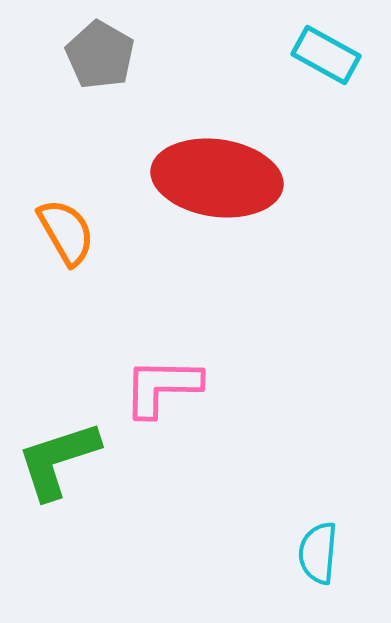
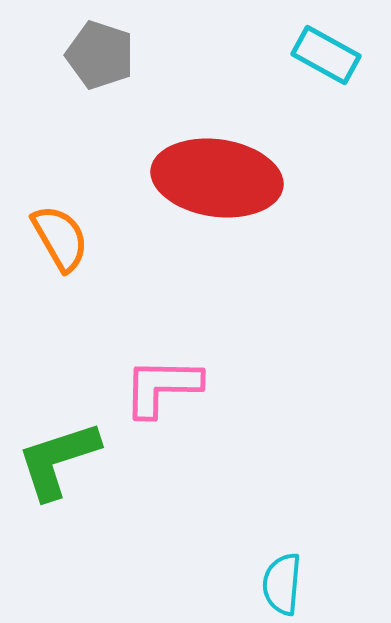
gray pentagon: rotated 12 degrees counterclockwise
orange semicircle: moved 6 px left, 6 px down
cyan semicircle: moved 36 px left, 31 px down
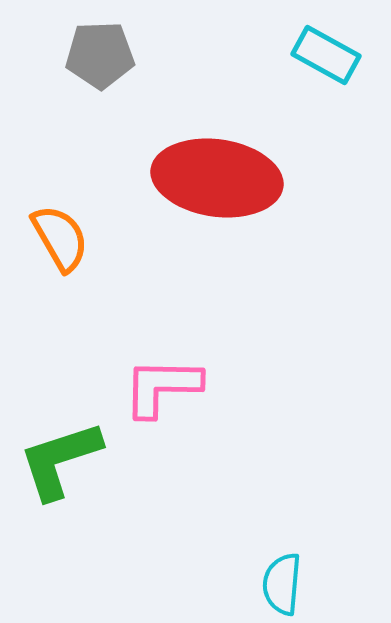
gray pentagon: rotated 20 degrees counterclockwise
green L-shape: moved 2 px right
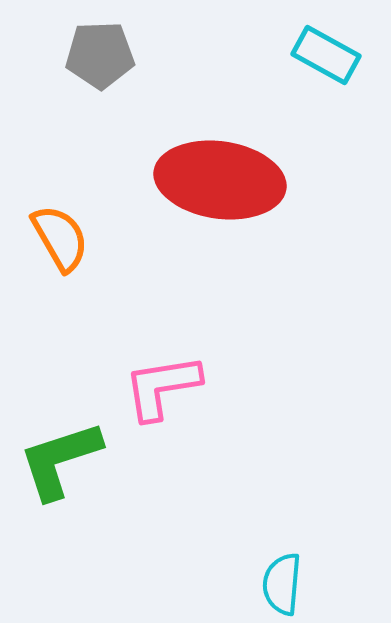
red ellipse: moved 3 px right, 2 px down
pink L-shape: rotated 10 degrees counterclockwise
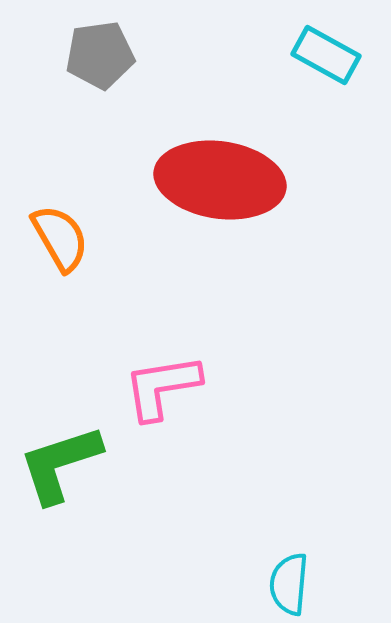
gray pentagon: rotated 6 degrees counterclockwise
green L-shape: moved 4 px down
cyan semicircle: moved 7 px right
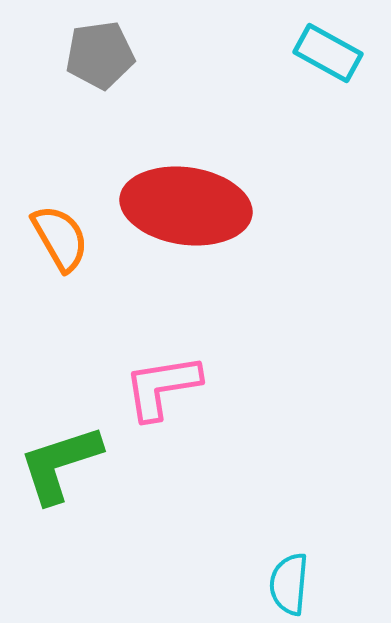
cyan rectangle: moved 2 px right, 2 px up
red ellipse: moved 34 px left, 26 px down
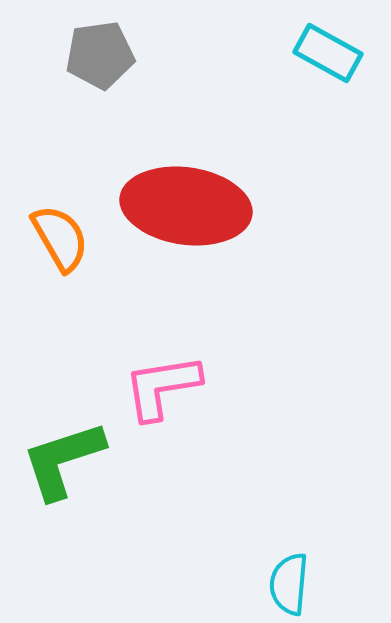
green L-shape: moved 3 px right, 4 px up
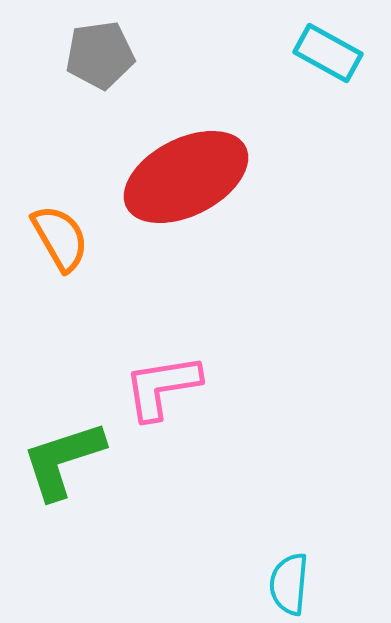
red ellipse: moved 29 px up; rotated 35 degrees counterclockwise
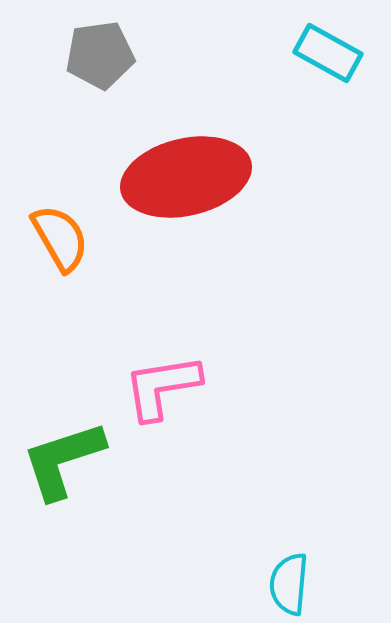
red ellipse: rotated 14 degrees clockwise
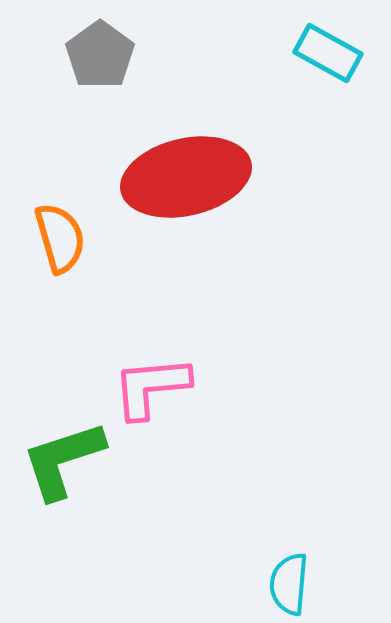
gray pentagon: rotated 28 degrees counterclockwise
orange semicircle: rotated 14 degrees clockwise
pink L-shape: moved 11 px left; rotated 4 degrees clockwise
